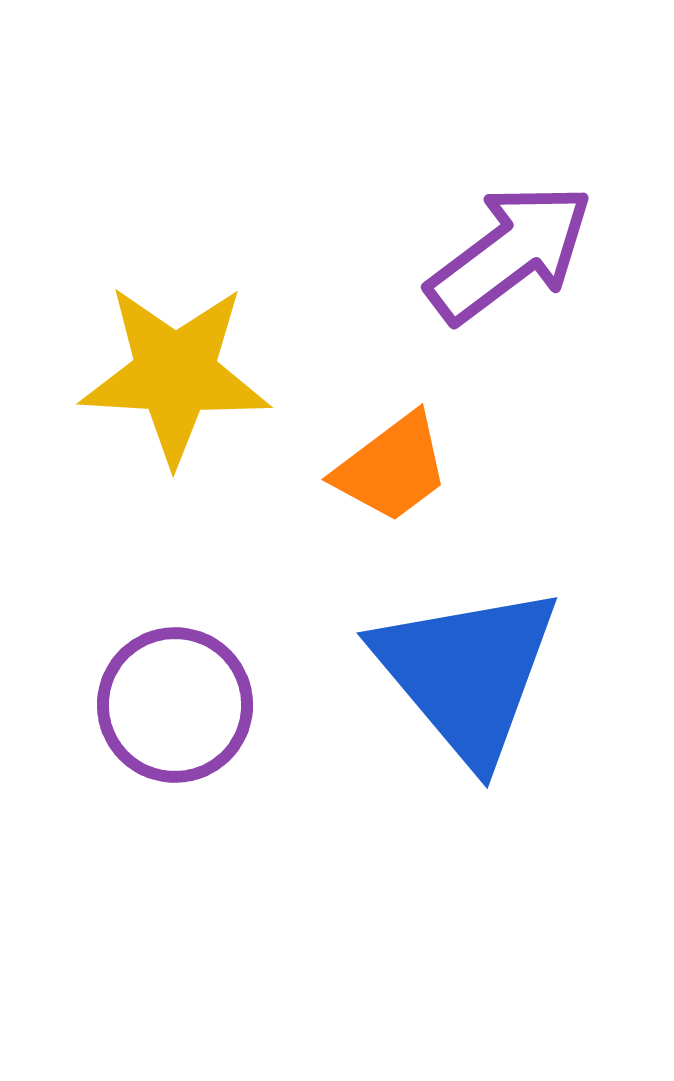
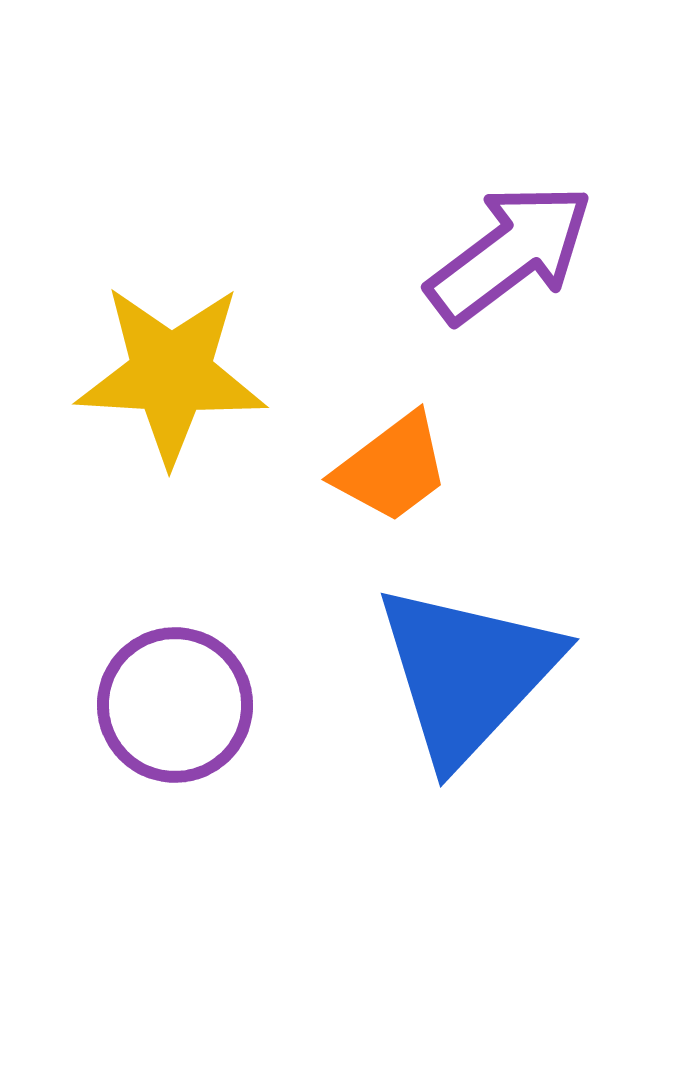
yellow star: moved 4 px left
blue triangle: rotated 23 degrees clockwise
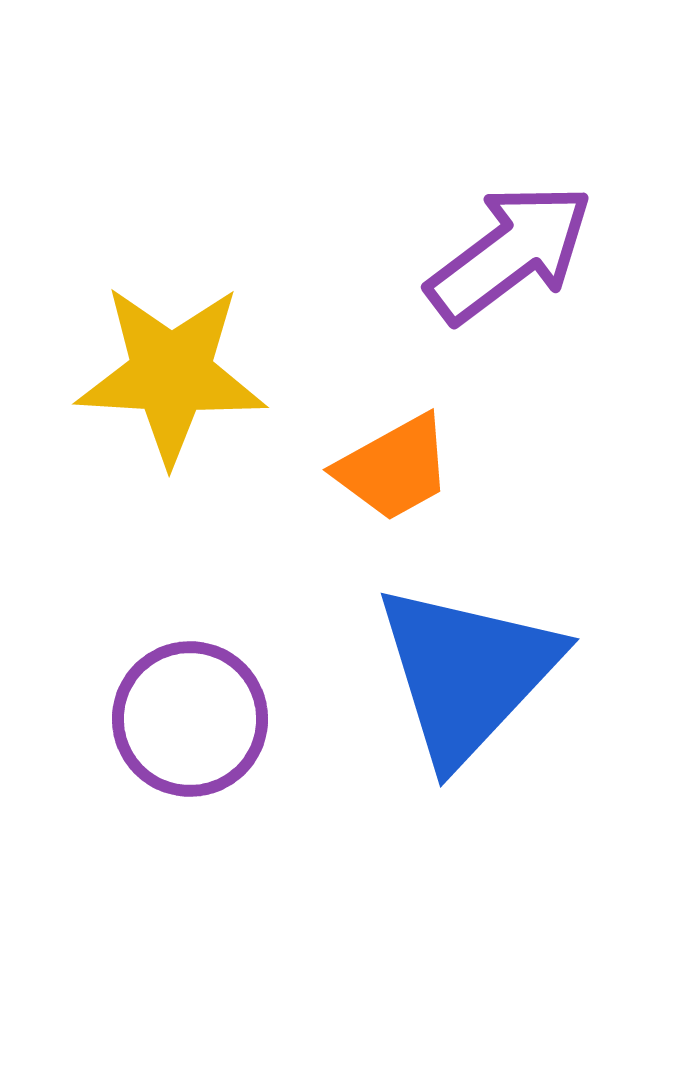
orange trapezoid: moved 2 px right; rotated 8 degrees clockwise
purple circle: moved 15 px right, 14 px down
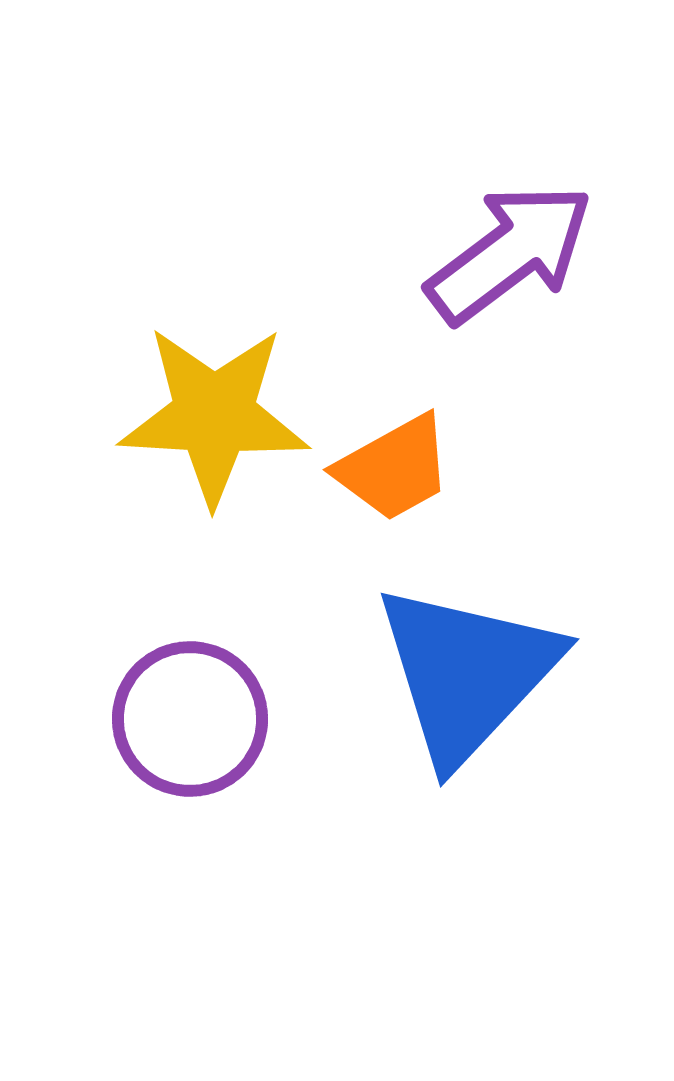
yellow star: moved 43 px right, 41 px down
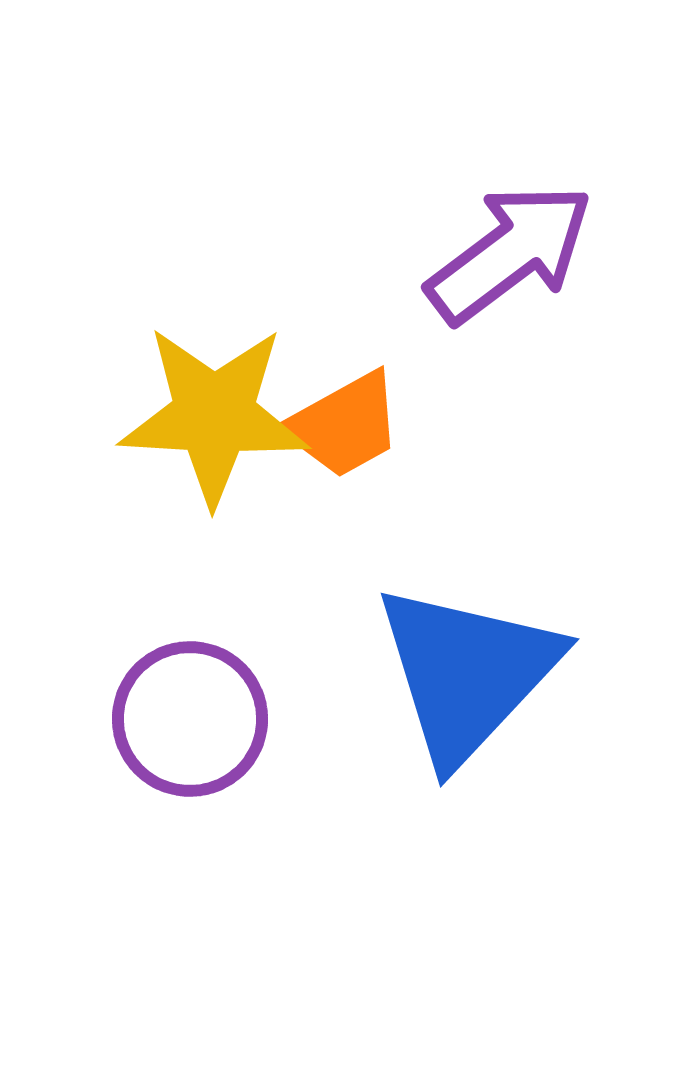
orange trapezoid: moved 50 px left, 43 px up
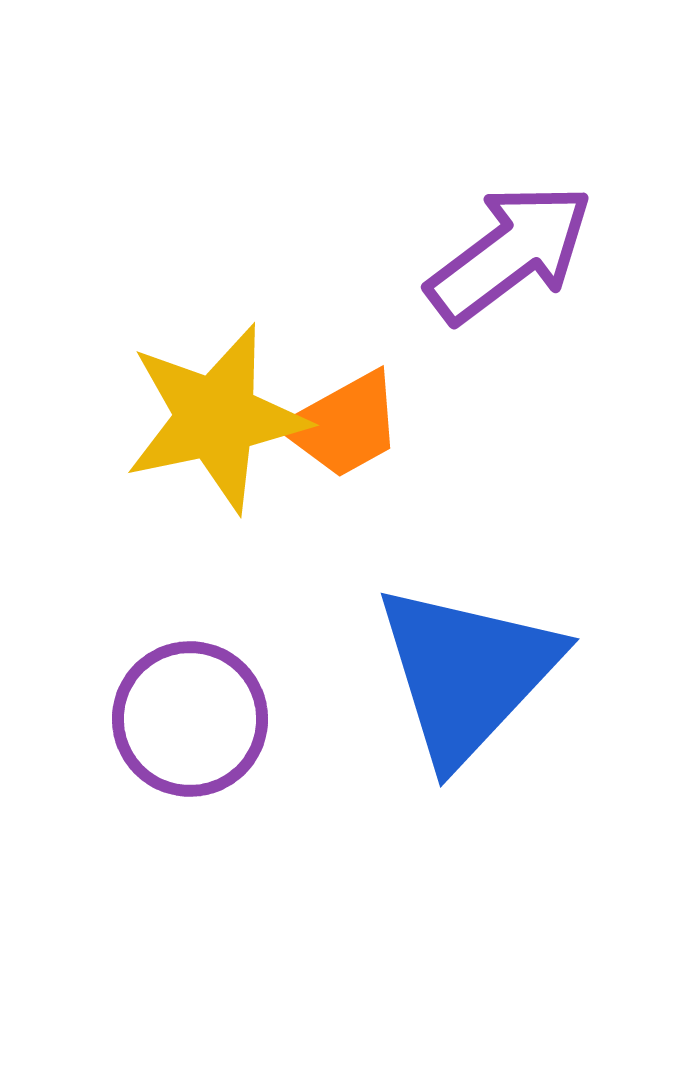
yellow star: moved 2 px right, 3 px down; rotated 15 degrees counterclockwise
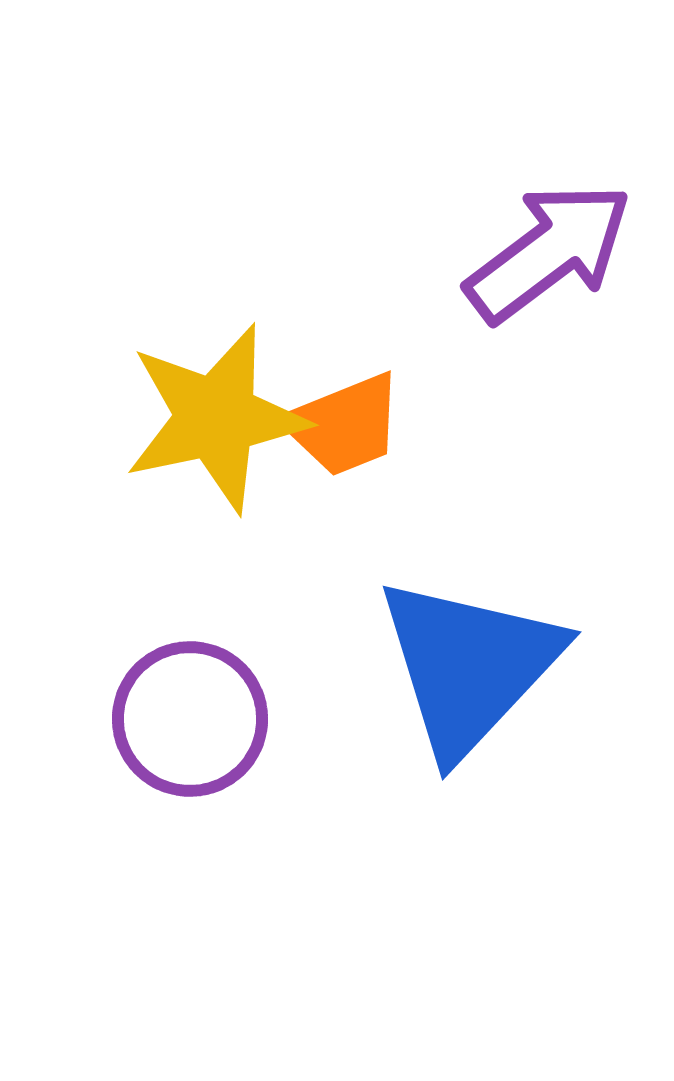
purple arrow: moved 39 px right, 1 px up
orange trapezoid: rotated 7 degrees clockwise
blue triangle: moved 2 px right, 7 px up
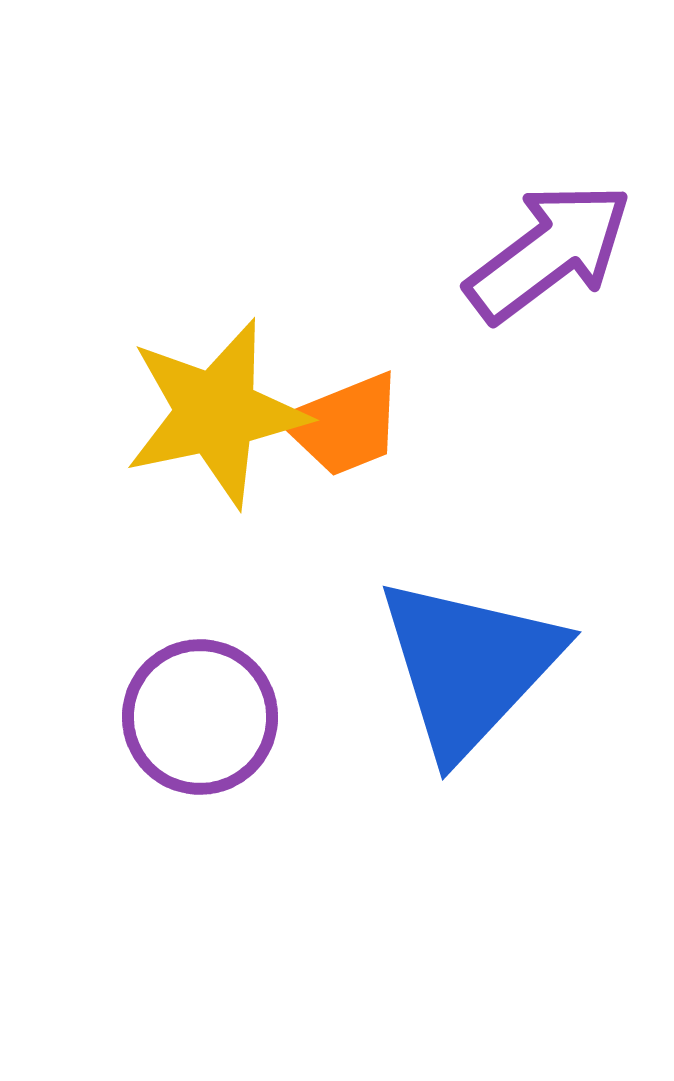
yellow star: moved 5 px up
purple circle: moved 10 px right, 2 px up
